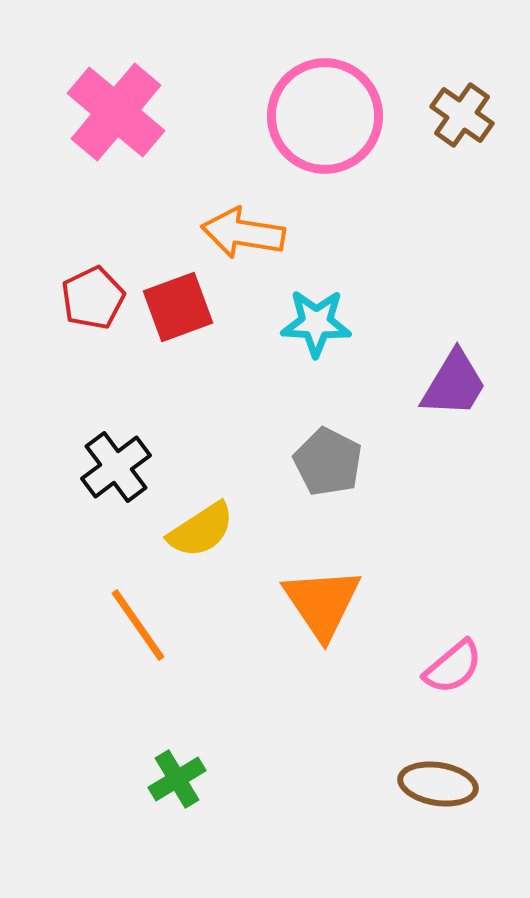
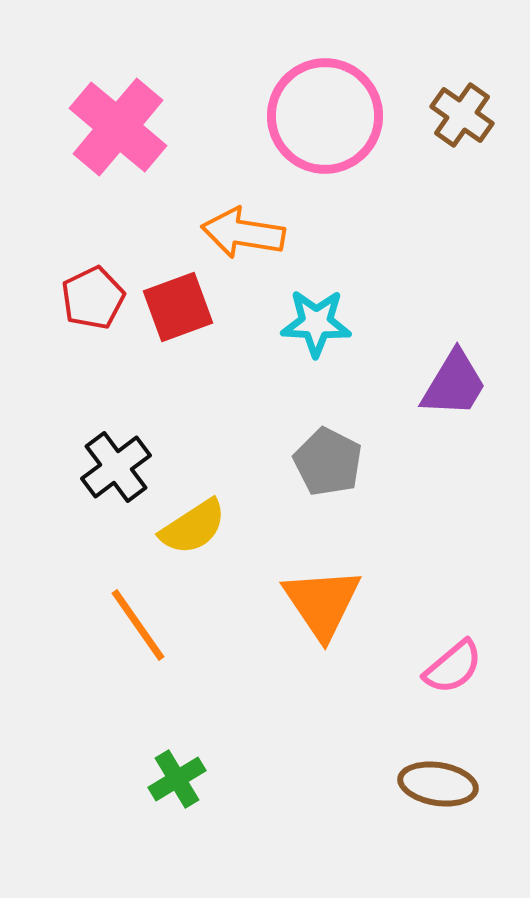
pink cross: moved 2 px right, 15 px down
yellow semicircle: moved 8 px left, 3 px up
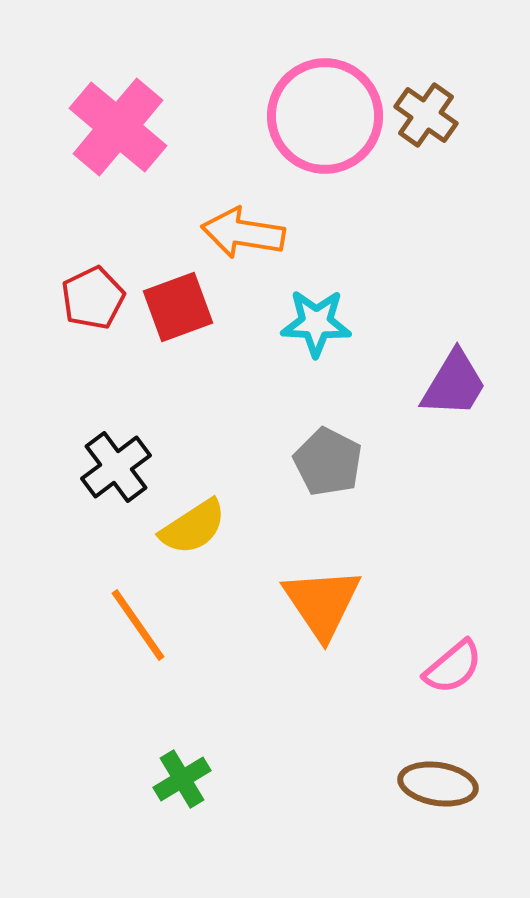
brown cross: moved 36 px left
green cross: moved 5 px right
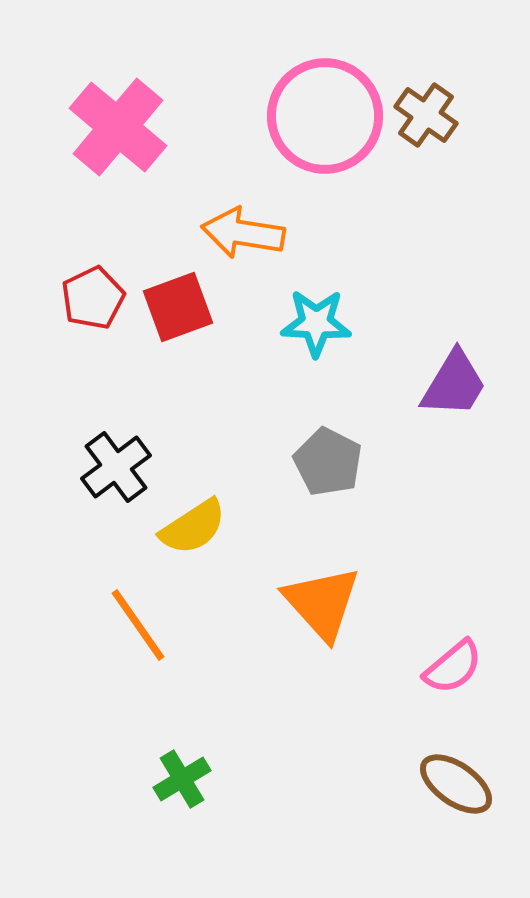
orange triangle: rotated 8 degrees counterclockwise
brown ellipse: moved 18 px right; rotated 26 degrees clockwise
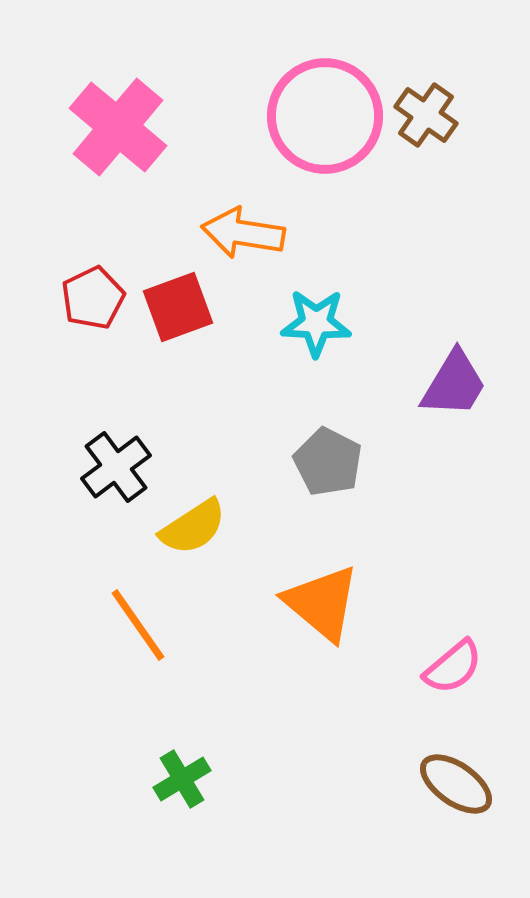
orange triangle: rotated 8 degrees counterclockwise
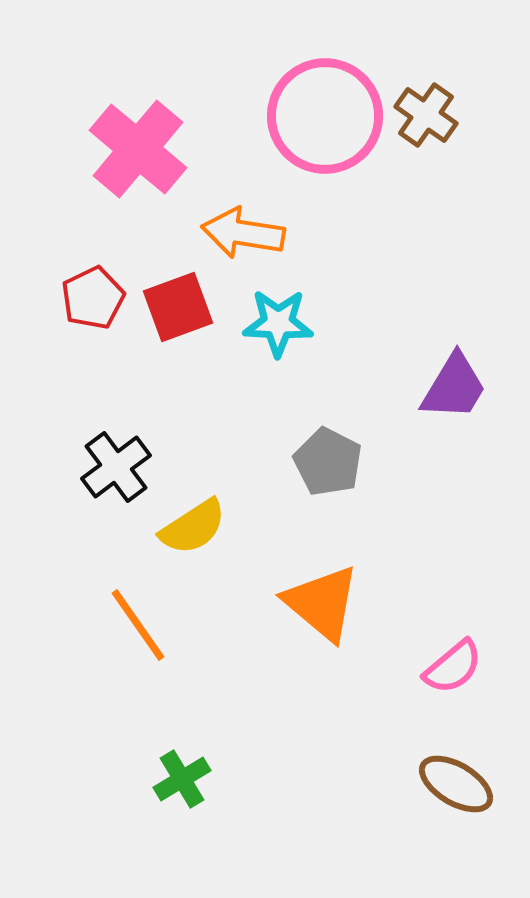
pink cross: moved 20 px right, 22 px down
cyan star: moved 38 px left
purple trapezoid: moved 3 px down
brown ellipse: rotated 4 degrees counterclockwise
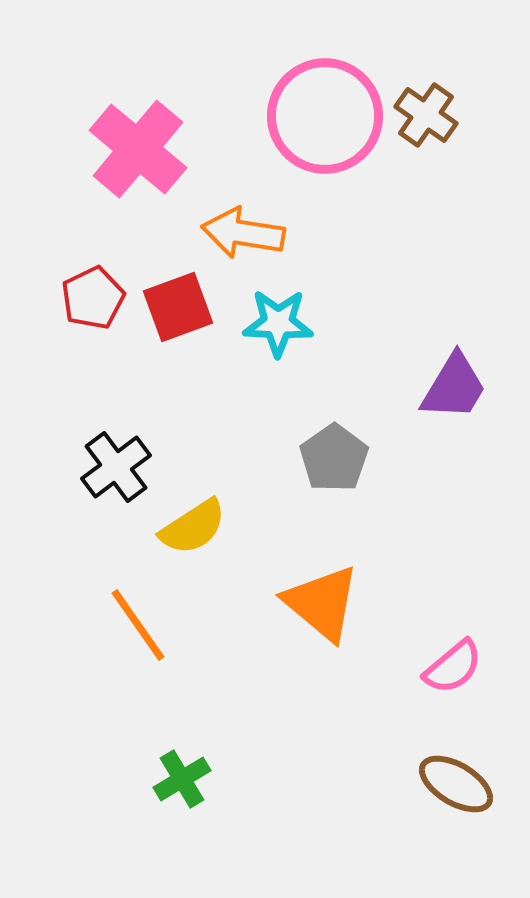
gray pentagon: moved 6 px right, 4 px up; rotated 10 degrees clockwise
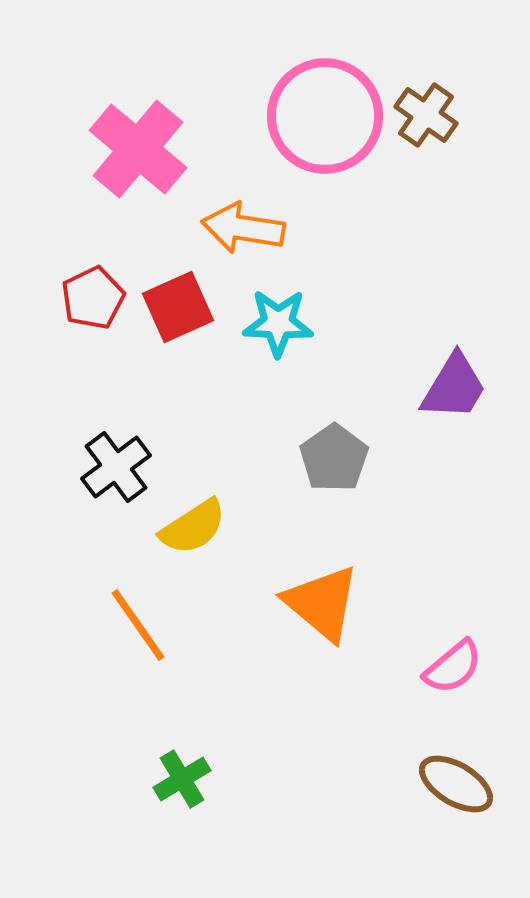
orange arrow: moved 5 px up
red square: rotated 4 degrees counterclockwise
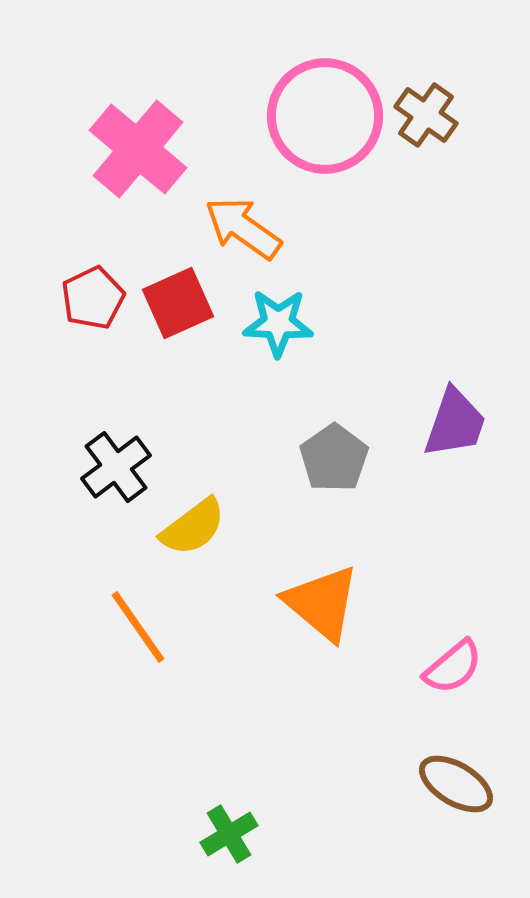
orange arrow: rotated 26 degrees clockwise
red square: moved 4 px up
purple trapezoid: moved 1 px right, 36 px down; rotated 12 degrees counterclockwise
yellow semicircle: rotated 4 degrees counterclockwise
orange line: moved 2 px down
green cross: moved 47 px right, 55 px down
